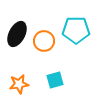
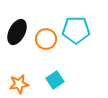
black ellipse: moved 2 px up
orange circle: moved 2 px right, 2 px up
cyan square: rotated 18 degrees counterclockwise
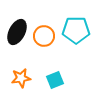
orange circle: moved 2 px left, 3 px up
cyan square: rotated 12 degrees clockwise
orange star: moved 2 px right, 6 px up
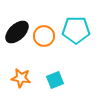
black ellipse: rotated 20 degrees clockwise
orange star: rotated 18 degrees clockwise
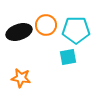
black ellipse: moved 2 px right; rotated 25 degrees clockwise
orange circle: moved 2 px right, 11 px up
cyan square: moved 13 px right, 23 px up; rotated 12 degrees clockwise
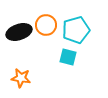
cyan pentagon: rotated 16 degrees counterclockwise
cyan square: rotated 24 degrees clockwise
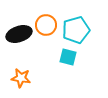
black ellipse: moved 2 px down
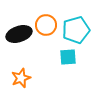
cyan square: rotated 18 degrees counterclockwise
orange star: rotated 30 degrees counterclockwise
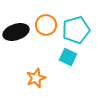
black ellipse: moved 3 px left, 2 px up
cyan square: rotated 30 degrees clockwise
orange star: moved 15 px right
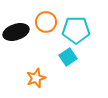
orange circle: moved 3 px up
cyan pentagon: rotated 16 degrees clockwise
cyan square: rotated 30 degrees clockwise
